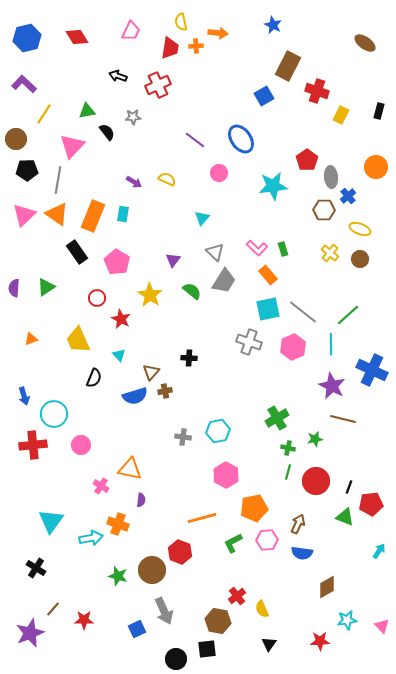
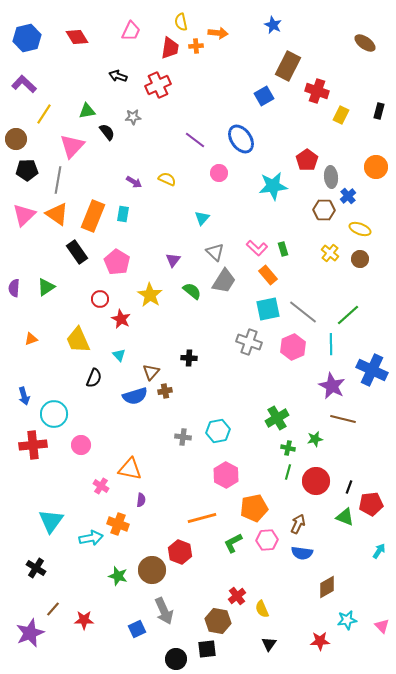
red circle at (97, 298): moved 3 px right, 1 px down
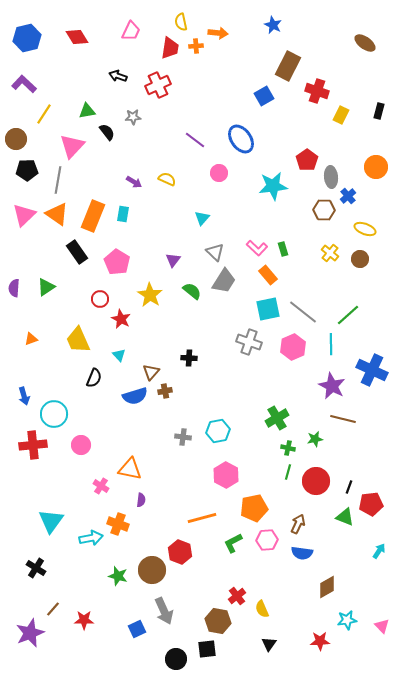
yellow ellipse at (360, 229): moved 5 px right
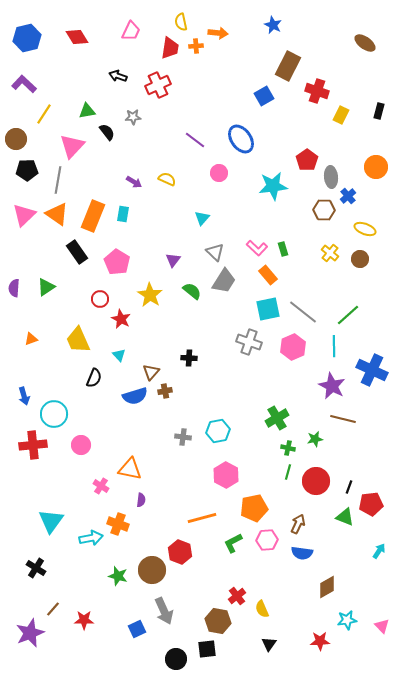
cyan line at (331, 344): moved 3 px right, 2 px down
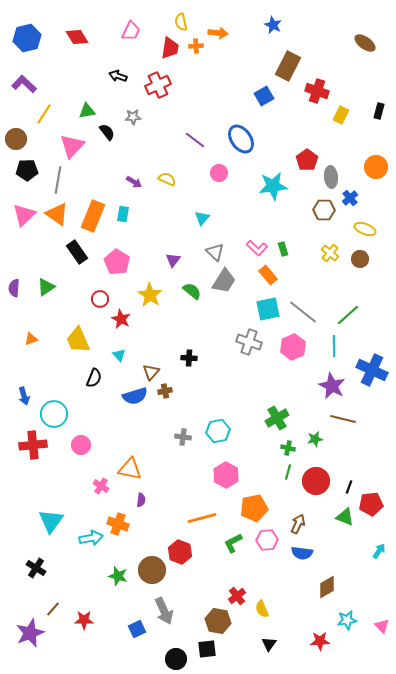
blue cross at (348, 196): moved 2 px right, 2 px down
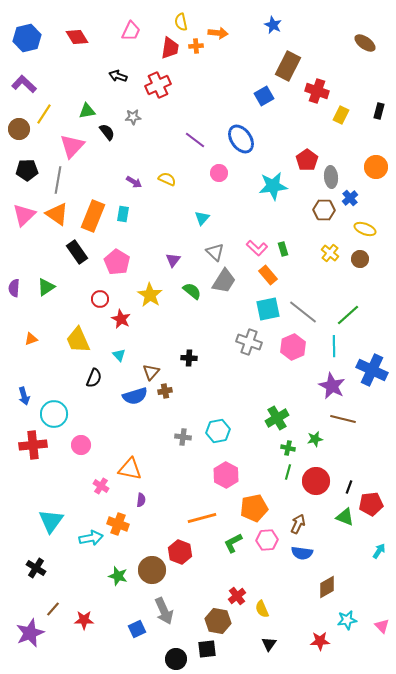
brown circle at (16, 139): moved 3 px right, 10 px up
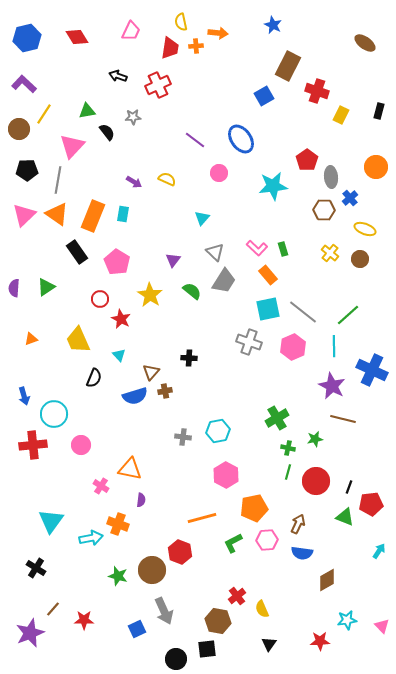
brown diamond at (327, 587): moved 7 px up
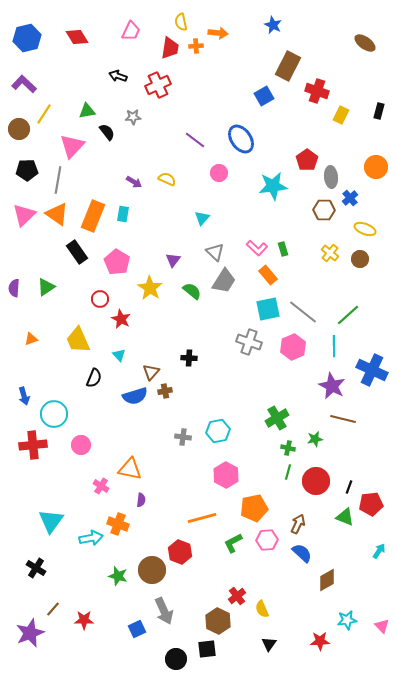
yellow star at (150, 295): moved 7 px up
blue semicircle at (302, 553): rotated 145 degrees counterclockwise
brown hexagon at (218, 621): rotated 15 degrees clockwise
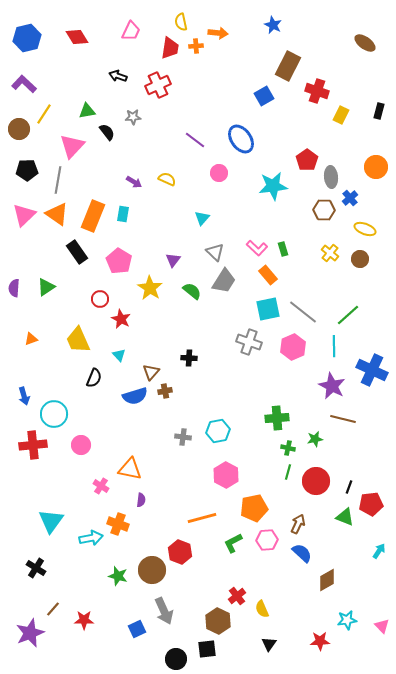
pink pentagon at (117, 262): moved 2 px right, 1 px up
green cross at (277, 418): rotated 25 degrees clockwise
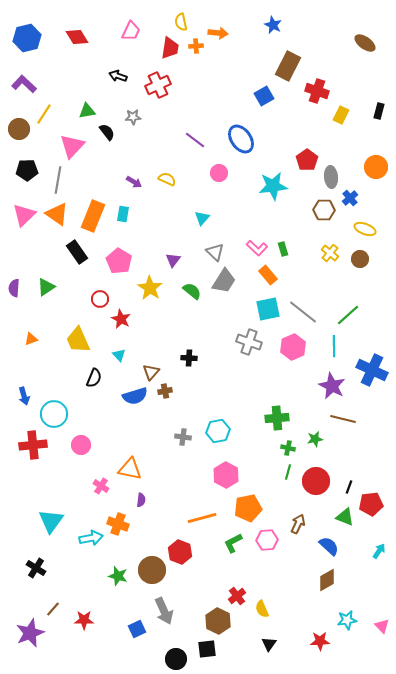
orange pentagon at (254, 508): moved 6 px left
blue semicircle at (302, 553): moved 27 px right, 7 px up
